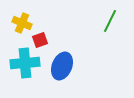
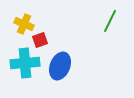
yellow cross: moved 2 px right, 1 px down
blue ellipse: moved 2 px left
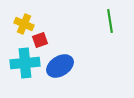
green line: rotated 35 degrees counterclockwise
blue ellipse: rotated 36 degrees clockwise
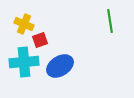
cyan cross: moved 1 px left, 1 px up
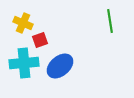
yellow cross: moved 1 px left, 1 px up
cyan cross: moved 1 px down
blue ellipse: rotated 8 degrees counterclockwise
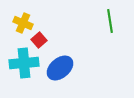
red square: moved 1 px left; rotated 21 degrees counterclockwise
blue ellipse: moved 2 px down
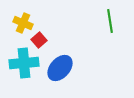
blue ellipse: rotated 8 degrees counterclockwise
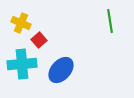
yellow cross: moved 2 px left
cyan cross: moved 2 px left, 1 px down
blue ellipse: moved 1 px right, 2 px down
